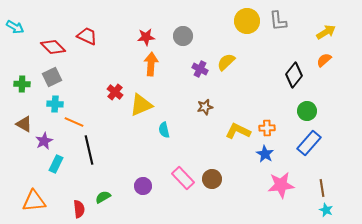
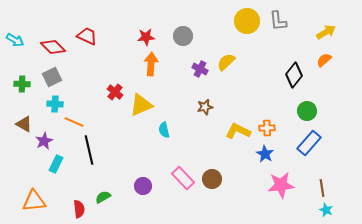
cyan arrow: moved 13 px down
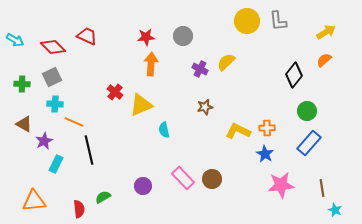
cyan star: moved 9 px right
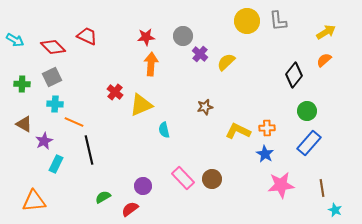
purple cross: moved 15 px up; rotated 14 degrees clockwise
red semicircle: moved 51 px right; rotated 120 degrees counterclockwise
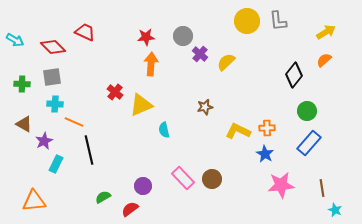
red trapezoid: moved 2 px left, 4 px up
gray square: rotated 18 degrees clockwise
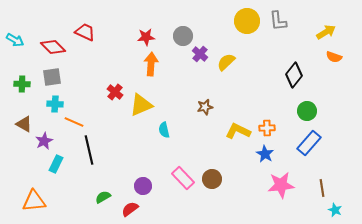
orange semicircle: moved 10 px right, 3 px up; rotated 119 degrees counterclockwise
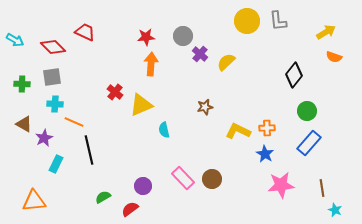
purple star: moved 3 px up
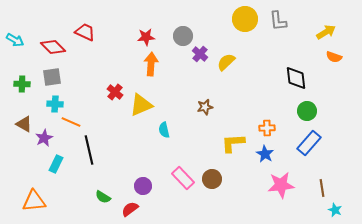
yellow circle: moved 2 px left, 2 px up
black diamond: moved 2 px right, 3 px down; rotated 45 degrees counterclockwise
orange line: moved 3 px left
yellow L-shape: moved 5 px left, 12 px down; rotated 30 degrees counterclockwise
green semicircle: rotated 119 degrees counterclockwise
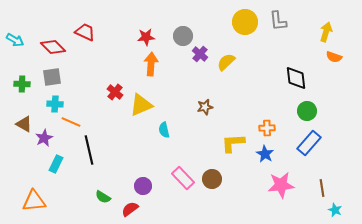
yellow circle: moved 3 px down
yellow arrow: rotated 42 degrees counterclockwise
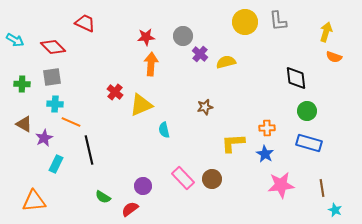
red trapezoid: moved 9 px up
yellow semicircle: rotated 30 degrees clockwise
blue rectangle: rotated 65 degrees clockwise
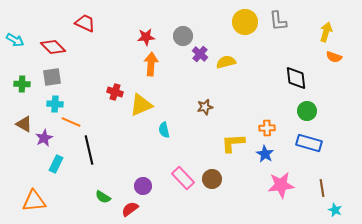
red cross: rotated 21 degrees counterclockwise
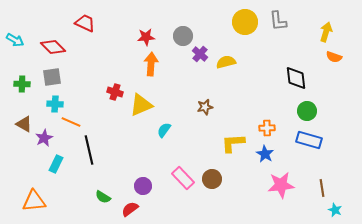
cyan semicircle: rotated 49 degrees clockwise
blue rectangle: moved 3 px up
